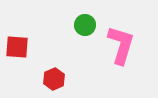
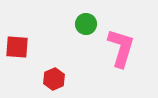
green circle: moved 1 px right, 1 px up
pink L-shape: moved 3 px down
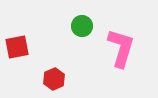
green circle: moved 4 px left, 2 px down
red square: rotated 15 degrees counterclockwise
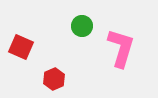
red square: moved 4 px right; rotated 35 degrees clockwise
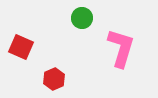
green circle: moved 8 px up
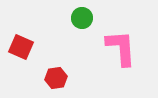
pink L-shape: rotated 21 degrees counterclockwise
red hexagon: moved 2 px right, 1 px up; rotated 15 degrees clockwise
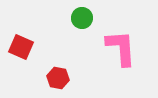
red hexagon: moved 2 px right; rotated 20 degrees clockwise
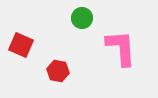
red square: moved 2 px up
red hexagon: moved 7 px up
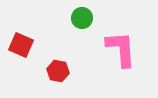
pink L-shape: moved 1 px down
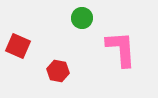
red square: moved 3 px left, 1 px down
